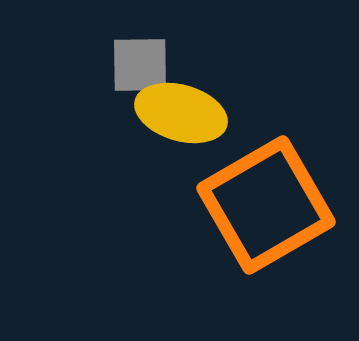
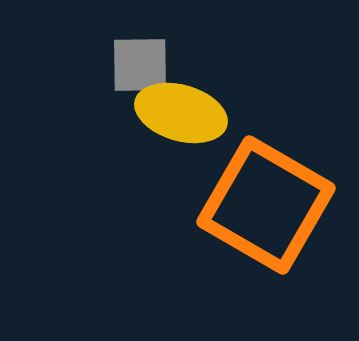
orange square: rotated 30 degrees counterclockwise
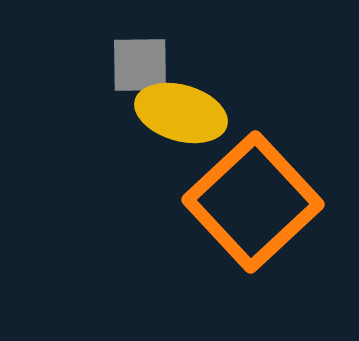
orange square: moved 13 px left, 3 px up; rotated 17 degrees clockwise
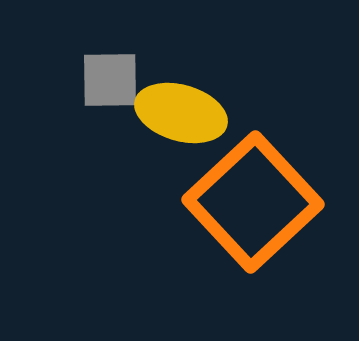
gray square: moved 30 px left, 15 px down
